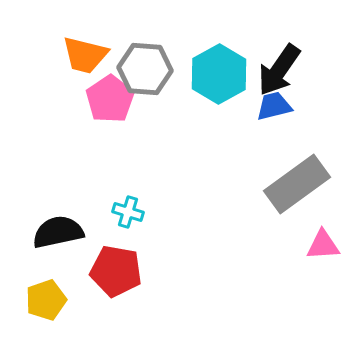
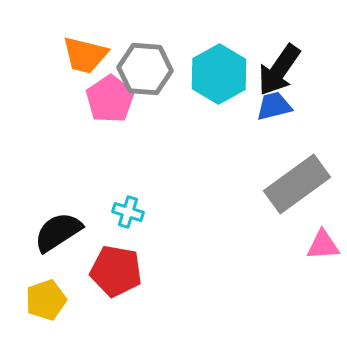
black semicircle: rotated 21 degrees counterclockwise
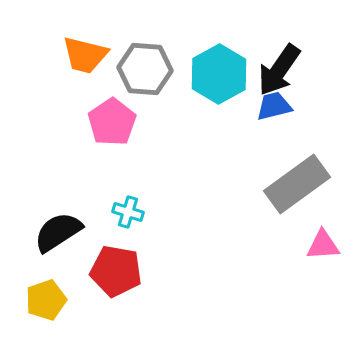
pink pentagon: moved 2 px right, 23 px down
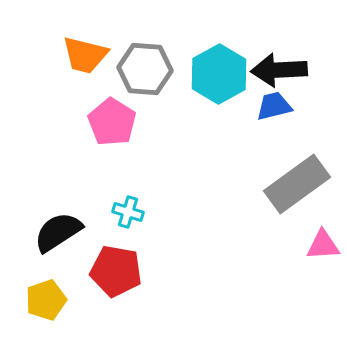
black arrow: rotated 52 degrees clockwise
pink pentagon: rotated 6 degrees counterclockwise
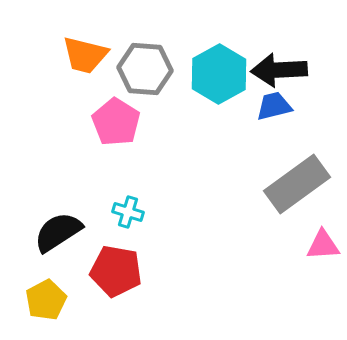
pink pentagon: moved 4 px right
yellow pentagon: rotated 9 degrees counterclockwise
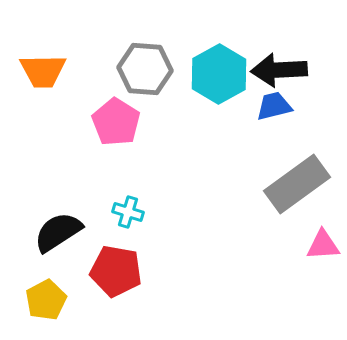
orange trapezoid: moved 42 px left, 16 px down; rotated 15 degrees counterclockwise
